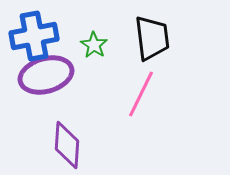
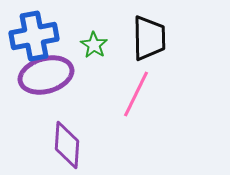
black trapezoid: moved 3 px left; rotated 6 degrees clockwise
pink line: moved 5 px left
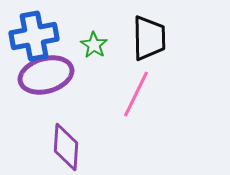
purple diamond: moved 1 px left, 2 px down
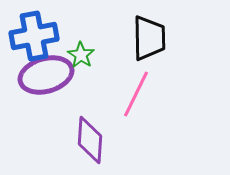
green star: moved 13 px left, 10 px down
purple diamond: moved 24 px right, 7 px up
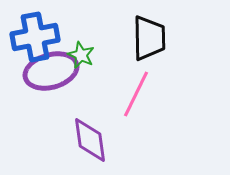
blue cross: moved 1 px right, 1 px down
green star: rotated 8 degrees counterclockwise
purple ellipse: moved 5 px right, 4 px up
purple diamond: rotated 12 degrees counterclockwise
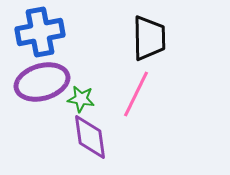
blue cross: moved 5 px right, 5 px up
green star: moved 44 px down; rotated 16 degrees counterclockwise
purple ellipse: moved 9 px left, 11 px down
purple diamond: moved 3 px up
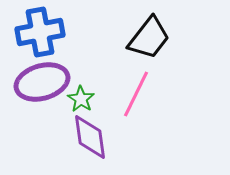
black trapezoid: rotated 39 degrees clockwise
green star: rotated 24 degrees clockwise
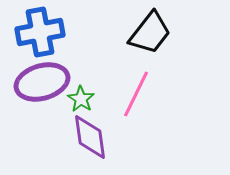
black trapezoid: moved 1 px right, 5 px up
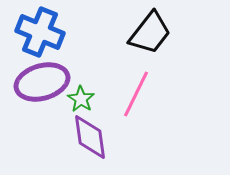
blue cross: rotated 33 degrees clockwise
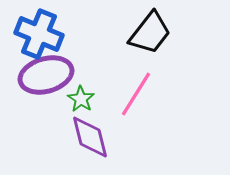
blue cross: moved 1 px left, 2 px down
purple ellipse: moved 4 px right, 7 px up
pink line: rotated 6 degrees clockwise
purple diamond: rotated 6 degrees counterclockwise
